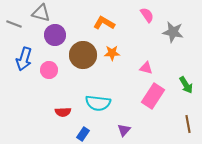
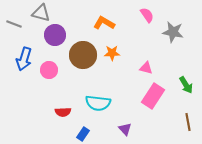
brown line: moved 2 px up
purple triangle: moved 1 px right, 1 px up; rotated 24 degrees counterclockwise
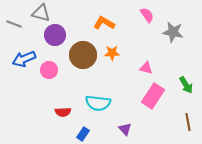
blue arrow: rotated 50 degrees clockwise
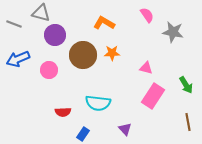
blue arrow: moved 6 px left
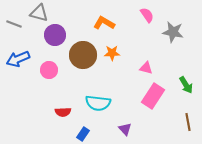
gray triangle: moved 2 px left
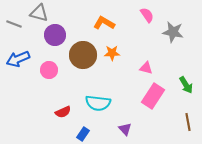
red semicircle: rotated 21 degrees counterclockwise
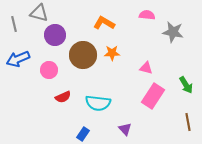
pink semicircle: rotated 49 degrees counterclockwise
gray line: rotated 56 degrees clockwise
red semicircle: moved 15 px up
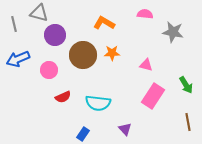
pink semicircle: moved 2 px left, 1 px up
pink triangle: moved 3 px up
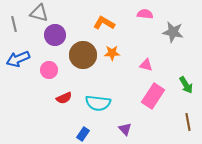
red semicircle: moved 1 px right, 1 px down
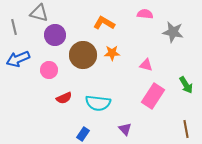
gray line: moved 3 px down
brown line: moved 2 px left, 7 px down
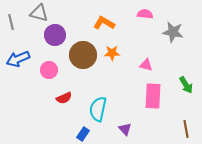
gray line: moved 3 px left, 5 px up
pink rectangle: rotated 30 degrees counterclockwise
cyan semicircle: moved 6 px down; rotated 95 degrees clockwise
